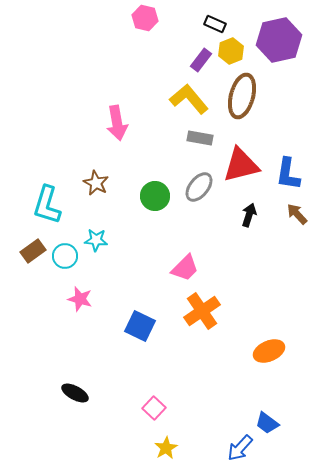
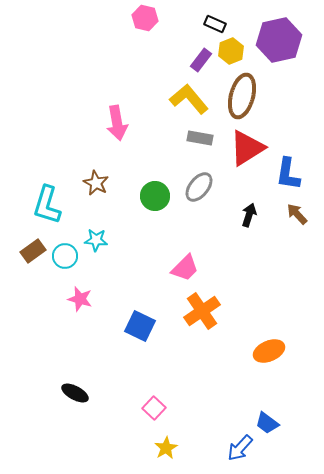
red triangle: moved 6 px right, 17 px up; rotated 18 degrees counterclockwise
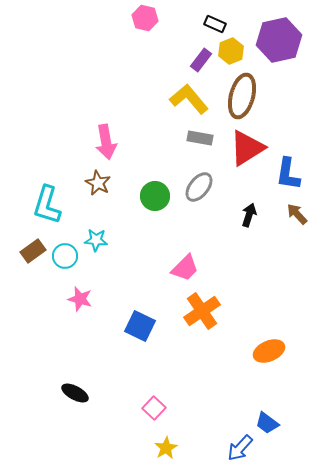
pink arrow: moved 11 px left, 19 px down
brown star: moved 2 px right
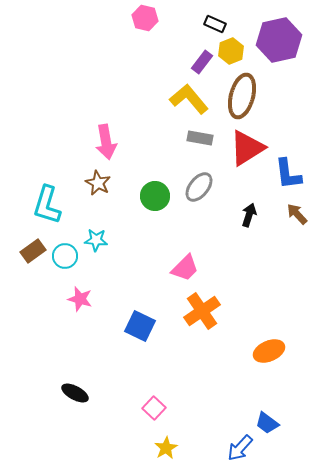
purple rectangle: moved 1 px right, 2 px down
blue L-shape: rotated 16 degrees counterclockwise
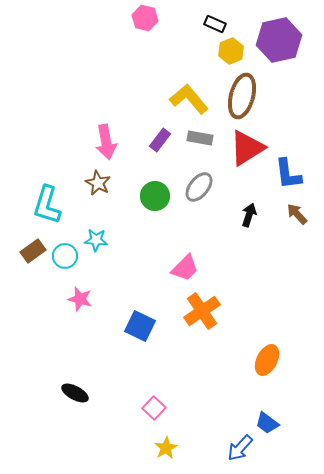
purple rectangle: moved 42 px left, 78 px down
orange ellipse: moved 2 px left, 9 px down; rotated 40 degrees counterclockwise
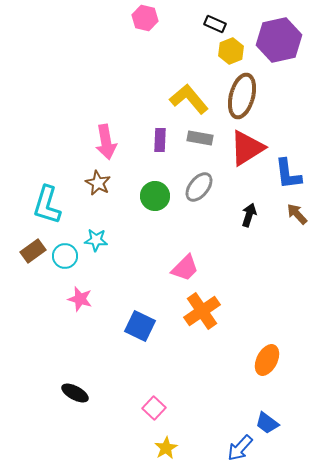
purple rectangle: rotated 35 degrees counterclockwise
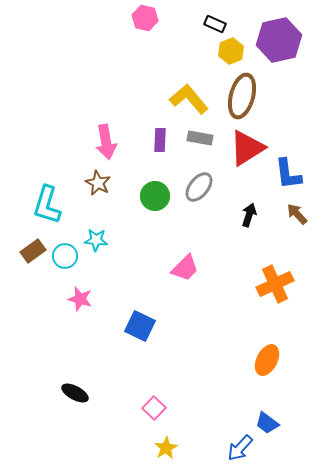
orange cross: moved 73 px right, 27 px up; rotated 9 degrees clockwise
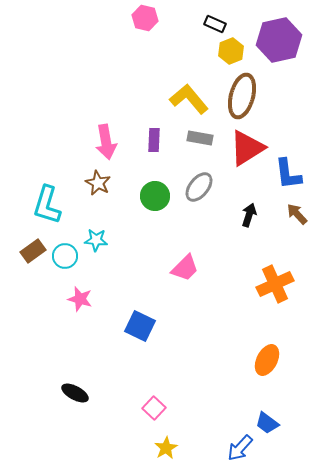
purple rectangle: moved 6 px left
